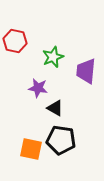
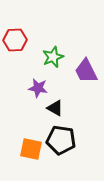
red hexagon: moved 1 px up; rotated 15 degrees counterclockwise
purple trapezoid: rotated 32 degrees counterclockwise
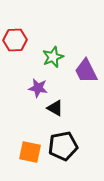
black pentagon: moved 2 px right, 6 px down; rotated 20 degrees counterclockwise
orange square: moved 1 px left, 3 px down
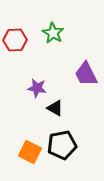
green star: moved 24 px up; rotated 20 degrees counterclockwise
purple trapezoid: moved 3 px down
purple star: moved 1 px left
black pentagon: moved 1 px left, 1 px up
orange square: rotated 15 degrees clockwise
